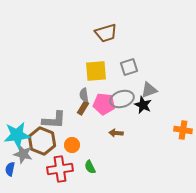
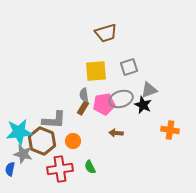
gray ellipse: moved 1 px left
pink pentagon: rotated 15 degrees counterclockwise
orange cross: moved 13 px left
cyan star: moved 2 px right, 3 px up
orange circle: moved 1 px right, 4 px up
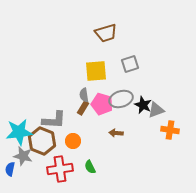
gray square: moved 1 px right, 3 px up
gray triangle: moved 7 px right, 20 px down
pink pentagon: moved 2 px left; rotated 25 degrees clockwise
gray star: moved 2 px down
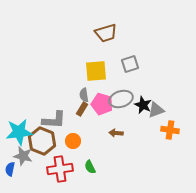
brown rectangle: moved 1 px left, 1 px down
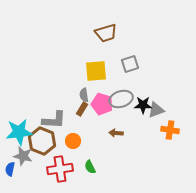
black star: rotated 24 degrees counterclockwise
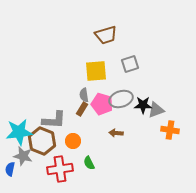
brown trapezoid: moved 2 px down
green semicircle: moved 1 px left, 4 px up
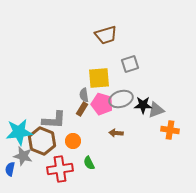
yellow square: moved 3 px right, 7 px down
